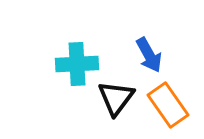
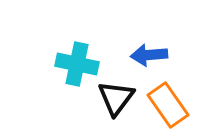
blue arrow: rotated 114 degrees clockwise
cyan cross: rotated 15 degrees clockwise
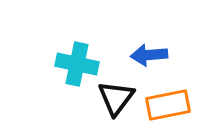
orange rectangle: rotated 66 degrees counterclockwise
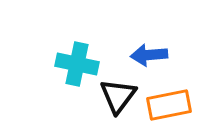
black triangle: moved 2 px right, 2 px up
orange rectangle: moved 1 px right
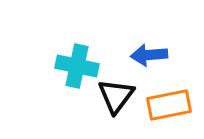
cyan cross: moved 2 px down
black triangle: moved 2 px left
